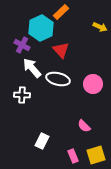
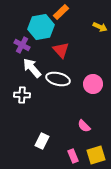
cyan hexagon: moved 1 px up; rotated 15 degrees clockwise
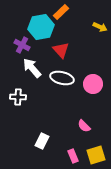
white ellipse: moved 4 px right, 1 px up
white cross: moved 4 px left, 2 px down
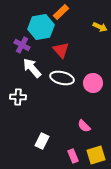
pink circle: moved 1 px up
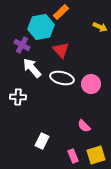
pink circle: moved 2 px left, 1 px down
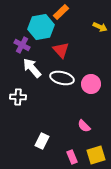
pink rectangle: moved 1 px left, 1 px down
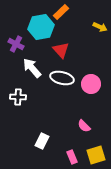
purple cross: moved 6 px left, 1 px up
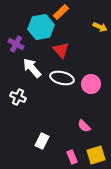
white cross: rotated 21 degrees clockwise
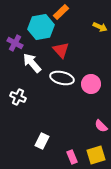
purple cross: moved 1 px left, 1 px up
white arrow: moved 5 px up
pink semicircle: moved 17 px right
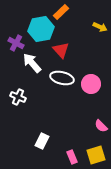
cyan hexagon: moved 2 px down
purple cross: moved 1 px right
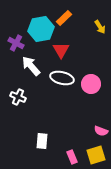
orange rectangle: moved 3 px right, 6 px down
yellow arrow: rotated 32 degrees clockwise
red triangle: rotated 12 degrees clockwise
white arrow: moved 1 px left, 3 px down
pink semicircle: moved 5 px down; rotated 24 degrees counterclockwise
white rectangle: rotated 21 degrees counterclockwise
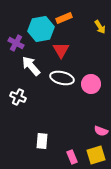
orange rectangle: rotated 21 degrees clockwise
